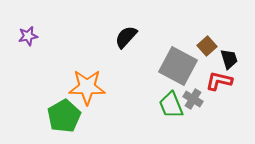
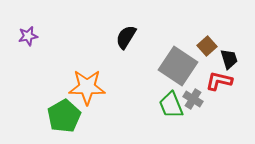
black semicircle: rotated 10 degrees counterclockwise
gray square: rotated 6 degrees clockwise
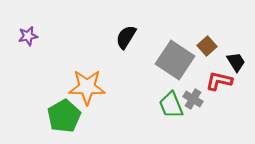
black trapezoid: moved 7 px right, 3 px down; rotated 15 degrees counterclockwise
gray square: moved 3 px left, 6 px up
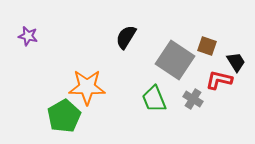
purple star: rotated 24 degrees clockwise
brown square: rotated 30 degrees counterclockwise
red L-shape: moved 1 px up
green trapezoid: moved 17 px left, 6 px up
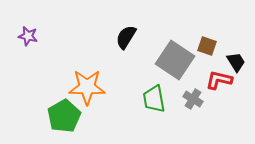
green trapezoid: rotated 12 degrees clockwise
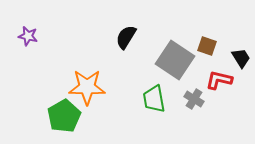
black trapezoid: moved 5 px right, 4 px up
gray cross: moved 1 px right
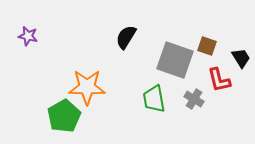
gray square: rotated 15 degrees counterclockwise
red L-shape: rotated 116 degrees counterclockwise
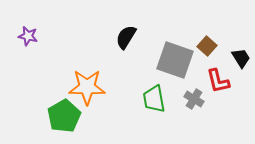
brown square: rotated 24 degrees clockwise
red L-shape: moved 1 px left, 1 px down
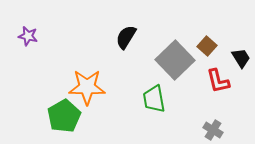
gray square: rotated 27 degrees clockwise
gray cross: moved 19 px right, 31 px down
